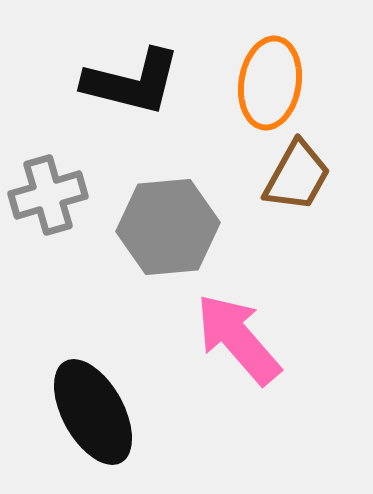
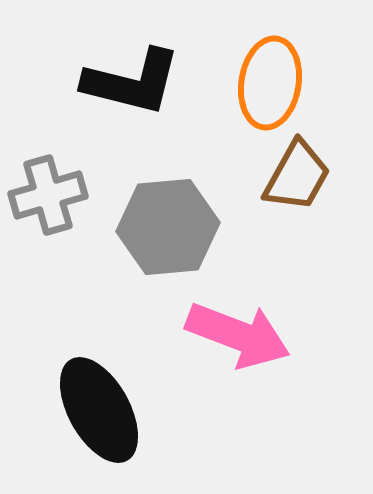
pink arrow: moved 4 px up; rotated 152 degrees clockwise
black ellipse: moved 6 px right, 2 px up
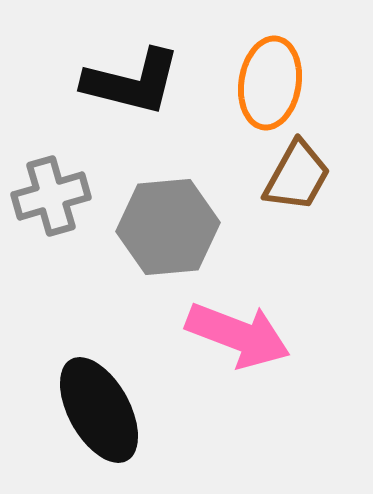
gray cross: moved 3 px right, 1 px down
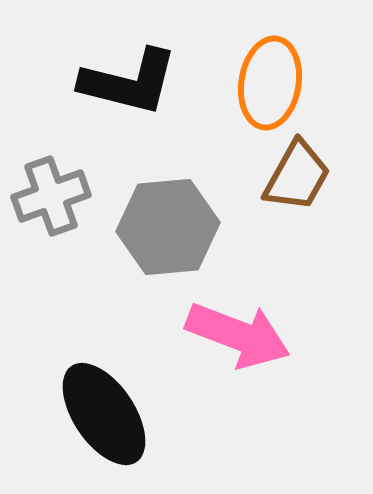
black L-shape: moved 3 px left
gray cross: rotated 4 degrees counterclockwise
black ellipse: moved 5 px right, 4 px down; rotated 5 degrees counterclockwise
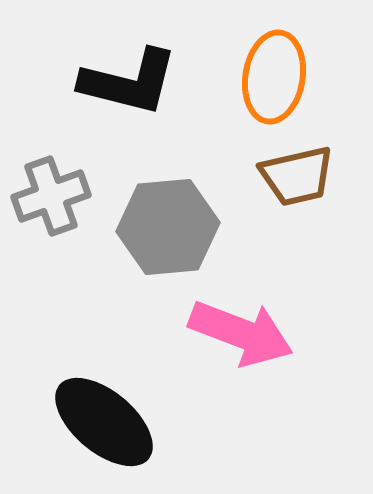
orange ellipse: moved 4 px right, 6 px up
brown trapezoid: rotated 48 degrees clockwise
pink arrow: moved 3 px right, 2 px up
black ellipse: moved 8 px down; rotated 16 degrees counterclockwise
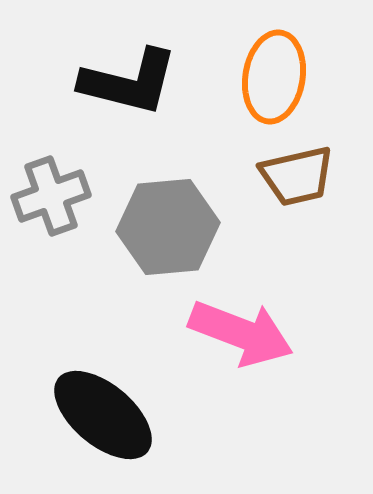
black ellipse: moved 1 px left, 7 px up
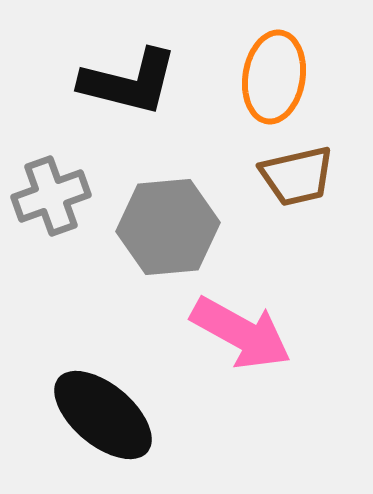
pink arrow: rotated 8 degrees clockwise
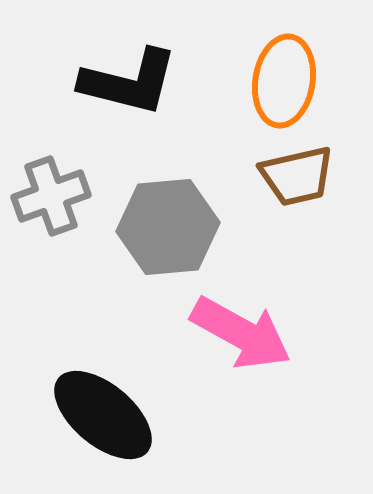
orange ellipse: moved 10 px right, 4 px down
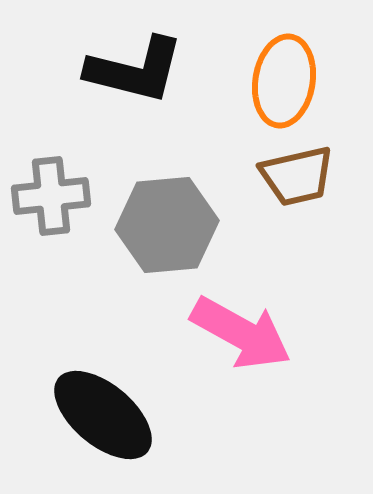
black L-shape: moved 6 px right, 12 px up
gray cross: rotated 14 degrees clockwise
gray hexagon: moved 1 px left, 2 px up
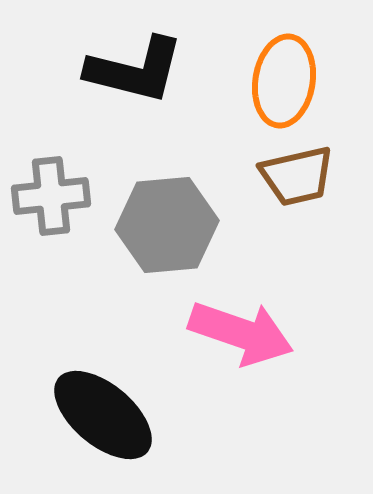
pink arrow: rotated 10 degrees counterclockwise
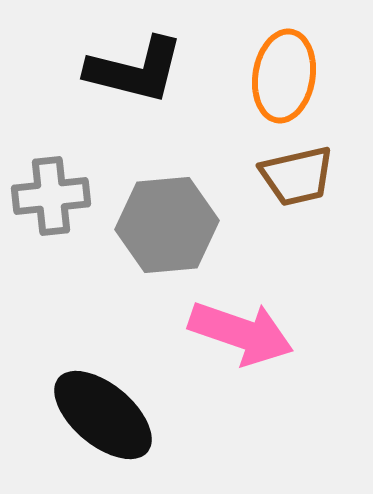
orange ellipse: moved 5 px up
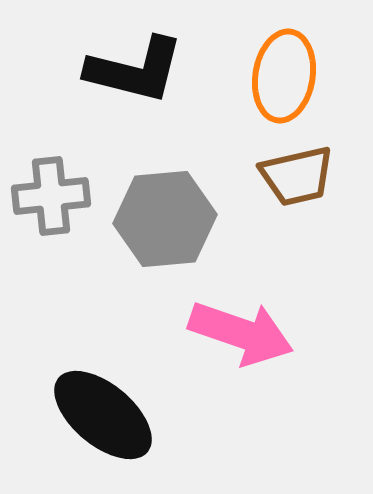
gray hexagon: moved 2 px left, 6 px up
